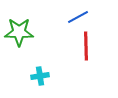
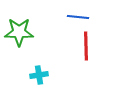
blue line: rotated 35 degrees clockwise
cyan cross: moved 1 px left, 1 px up
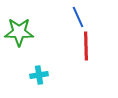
blue line: rotated 60 degrees clockwise
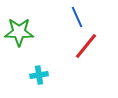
blue line: moved 1 px left
red line: rotated 40 degrees clockwise
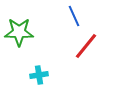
blue line: moved 3 px left, 1 px up
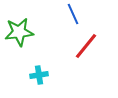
blue line: moved 1 px left, 2 px up
green star: rotated 8 degrees counterclockwise
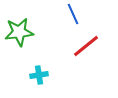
red line: rotated 12 degrees clockwise
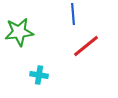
blue line: rotated 20 degrees clockwise
cyan cross: rotated 18 degrees clockwise
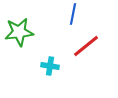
blue line: rotated 15 degrees clockwise
cyan cross: moved 11 px right, 9 px up
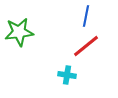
blue line: moved 13 px right, 2 px down
cyan cross: moved 17 px right, 9 px down
